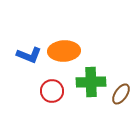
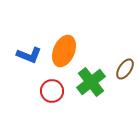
orange ellipse: rotated 64 degrees counterclockwise
green cross: rotated 36 degrees counterclockwise
brown ellipse: moved 4 px right, 25 px up
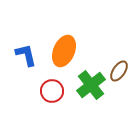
blue L-shape: moved 3 px left; rotated 125 degrees counterclockwise
brown ellipse: moved 6 px left, 2 px down
green cross: moved 3 px down
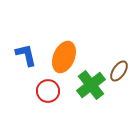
orange ellipse: moved 6 px down
red circle: moved 4 px left
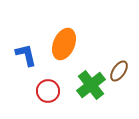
orange ellipse: moved 13 px up
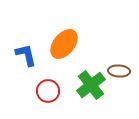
orange ellipse: rotated 16 degrees clockwise
brown ellipse: rotated 60 degrees clockwise
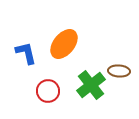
blue L-shape: moved 2 px up
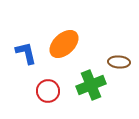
orange ellipse: rotated 8 degrees clockwise
brown ellipse: moved 9 px up
green cross: rotated 16 degrees clockwise
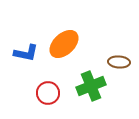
blue L-shape: rotated 115 degrees clockwise
green cross: moved 1 px down
red circle: moved 2 px down
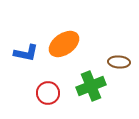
orange ellipse: rotated 8 degrees clockwise
